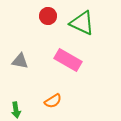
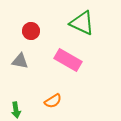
red circle: moved 17 px left, 15 px down
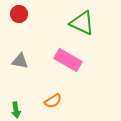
red circle: moved 12 px left, 17 px up
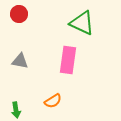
pink rectangle: rotated 68 degrees clockwise
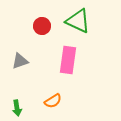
red circle: moved 23 px right, 12 px down
green triangle: moved 4 px left, 2 px up
gray triangle: rotated 30 degrees counterclockwise
green arrow: moved 1 px right, 2 px up
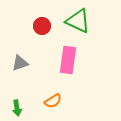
gray triangle: moved 2 px down
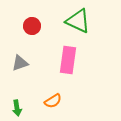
red circle: moved 10 px left
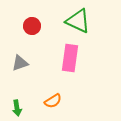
pink rectangle: moved 2 px right, 2 px up
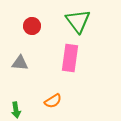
green triangle: rotated 28 degrees clockwise
gray triangle: rotated 24 degrees clockwise
green arrow: moved 1 px left, 2 px down
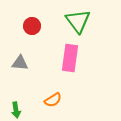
orange semicircle: moved 1 px up
